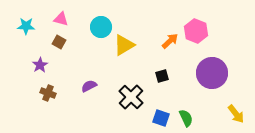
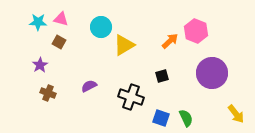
cyan star: moved 12 px right, 4 px up
black cross: rotated 25 degrees counterclockwise
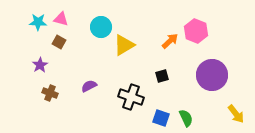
purple circle: moved 2 px down
brown cross: moved 2 px right
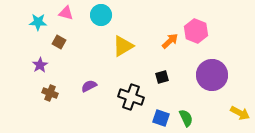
pink triangle: moved 5 px right, 6 px up
cyan circle: moved 12 px up
yellow triangle: moved 1 px left, 1 px down
black square: moved 1 px down
yellow arrow: moved 4 px right, 1 px up; rotated 24 degrees counterclockwise
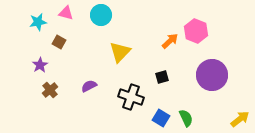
cyan star: rotated 12 degrees counterclockwise
yellow triangle: moved 3 px left, 6 px down; rotated 15 degrees counterclockwise
brown cross: moved 3 px up; rotated 28 degrees clockwise
yellow arrow: moved 6 px down; rotated 66 degrees counterclockwise
blue square: rotated 12 degrees clockwise
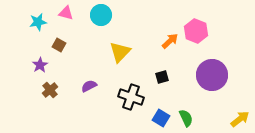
brown square: moved 3 px down
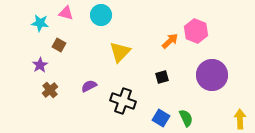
cyan star: moved 2 px right, 1 px down; rotated 18 degrees clockwise
black cross: moved 8 px left, 4 px down
yellow arrow: rotated 54 degrees counterclockwise
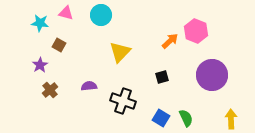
purple semicircle: rotated 21 degrees clockwise
yellow arrow: moved 9 px left
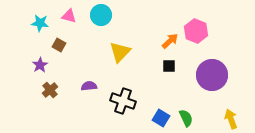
pink triangle: moved 3 px right, 3 px down
black square: moved 7 px right, 11 px up; rotated 16 degrees clockwise
yellow arrow: rotated 18 degrees counterclockwise
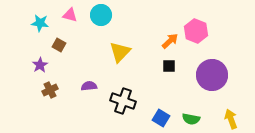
pink triangle: moved 1 px right, 1 px up
brown cross: rotated 14 degrees clockwise
green semicircle: moved 5 px right, 1 px down; rotated 126 degrees clockwise
